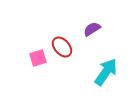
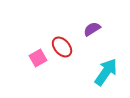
pink square: rotated 12 degrees counterclockwise
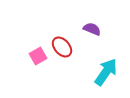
purple semicircle: rotated 54 degrees clockwise
pink square: moved 2 px up
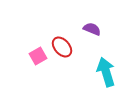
cyan arrow: rotated 52 degrees counterclockwise
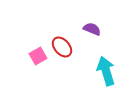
cyan arrow: moved 1 px up
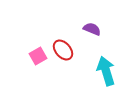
red ellipse: moved 1 px right, 3 px down
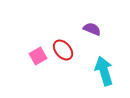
cyan arrow: moved 2 px left
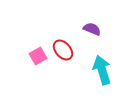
cyan arrow: moved 2 px left, 1 px up
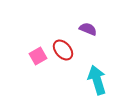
purple semicircle: moved 4 px left
cyan arrow: moved 5 px left, 10 px down
